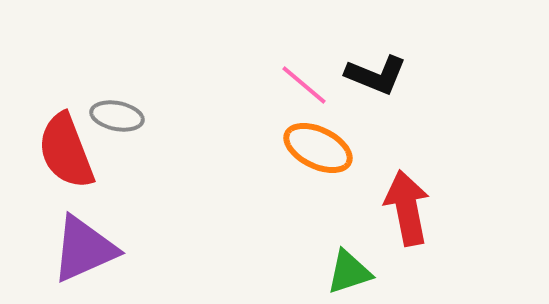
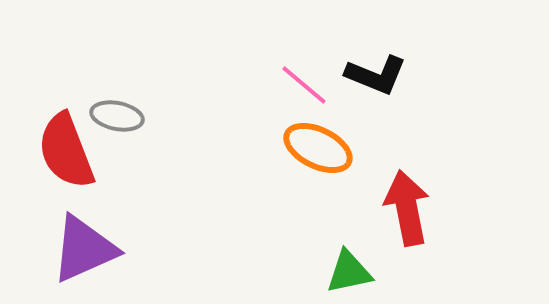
green triangle: rotated 6 degrees clockwise
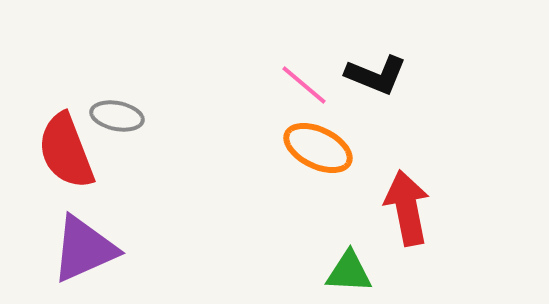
green triangle: rotated 15 degrees clockwise
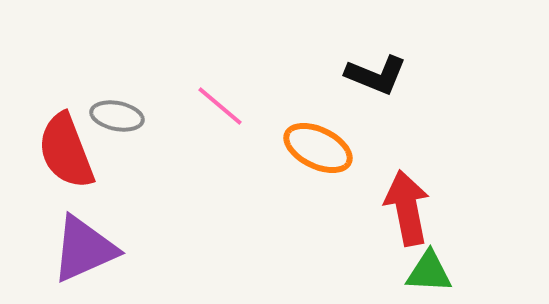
pink line: moved 84 px left, 21 px down
green triangle: moved 80 px right
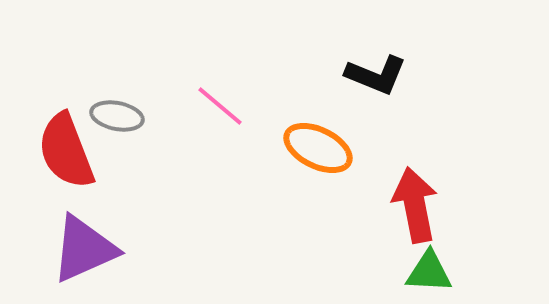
red arrow: moved 8 px right, 3 px up
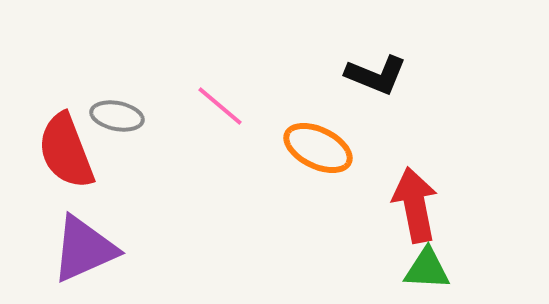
green triangle: moved 2 px left, 3 px up
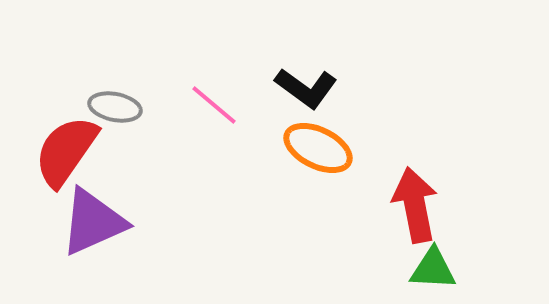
black L-shape: moved 70 px left, 13 px down; rotated 14 degrees clockwise
pink line: moved 6 px left, 1 px up
gray ellipse: moved 2 px left, 9 px up
red semicircle: rotated 56 degrees clockwise
purple triangle: moved 9 px right, 27 px up
green triangle: moved 6 px right
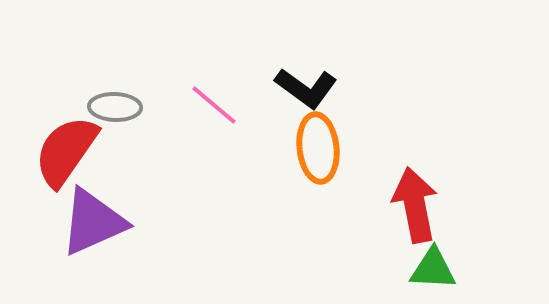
gray ellipse: rotated 9 degrees counterclockwise
orange ellipse: rotated 58 degrees clockwise
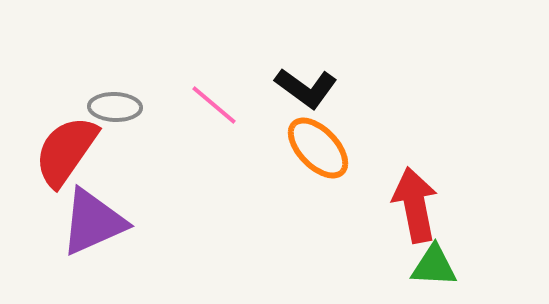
orange ellipse: rotated 38 degrees counterclockwise
green triangle: moved 1 px right, 3 px up
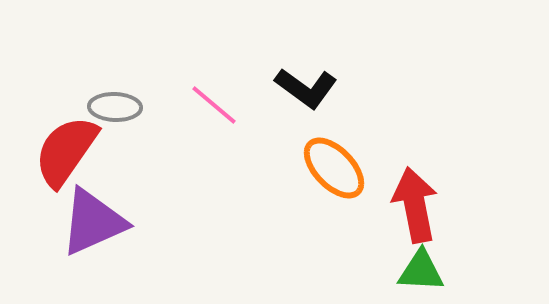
orange ellipse: moved 16 px right, 20 px down
green triangle: moved 13 px left, 5 px down
